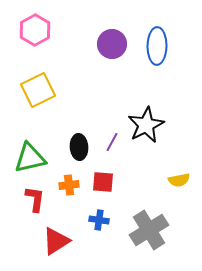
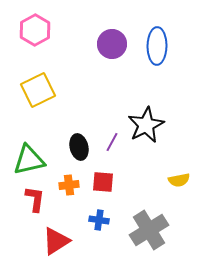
black ellipse: rotated 10 degrees counterclockwise
green triangle: moved 1 px left, 2 px down
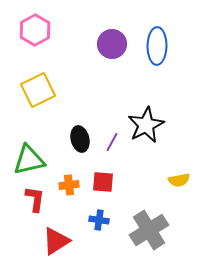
black ellipse: moved 1 px right, 8 px up
